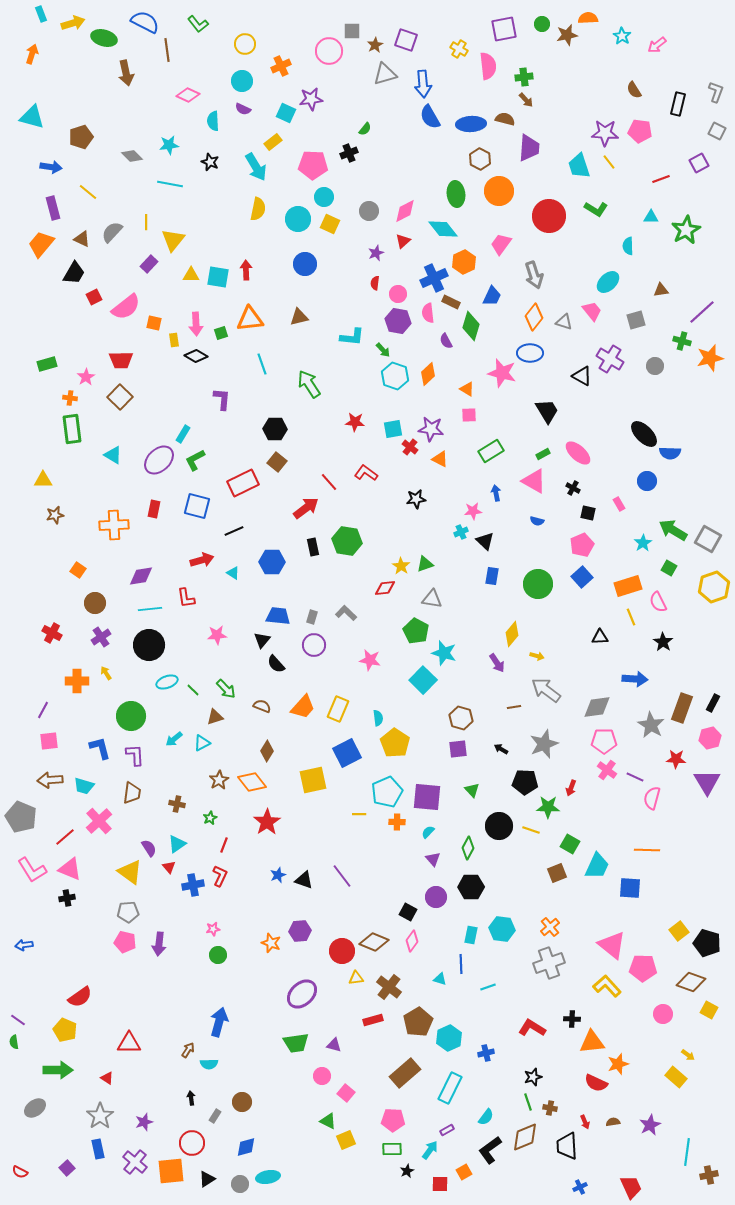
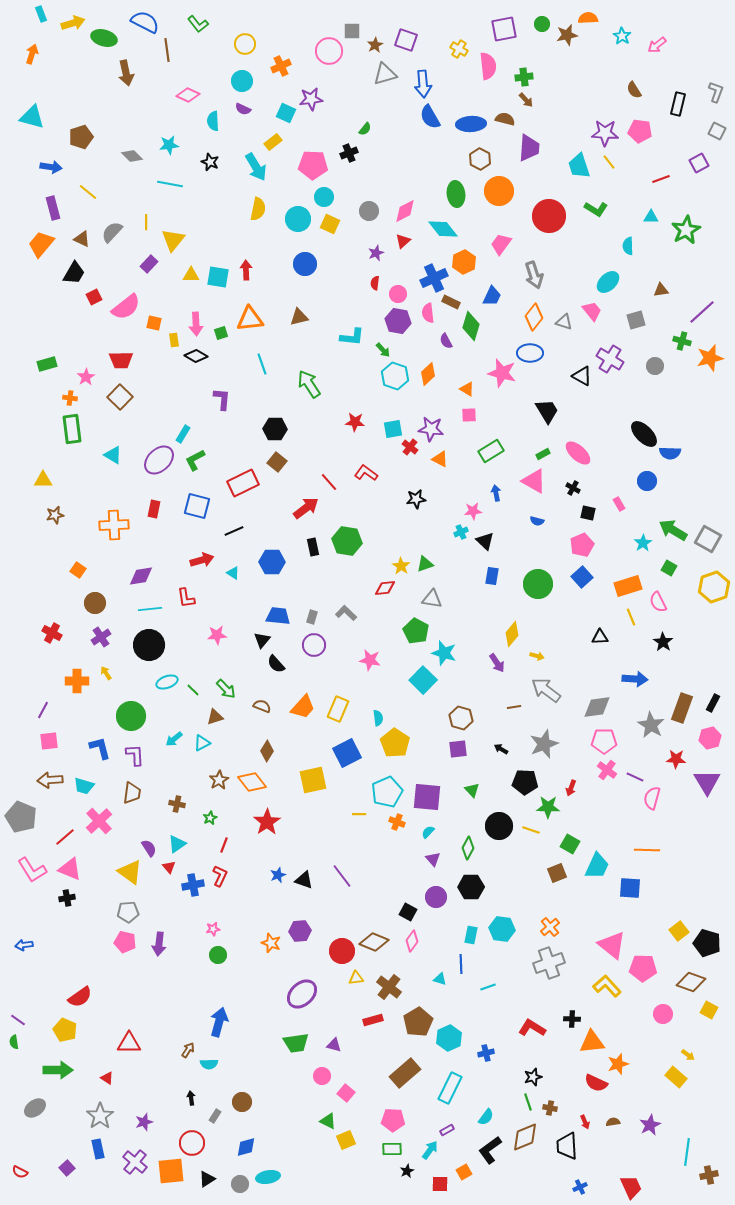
orange cross at (397, 822): rotated 21 degrees clockwise
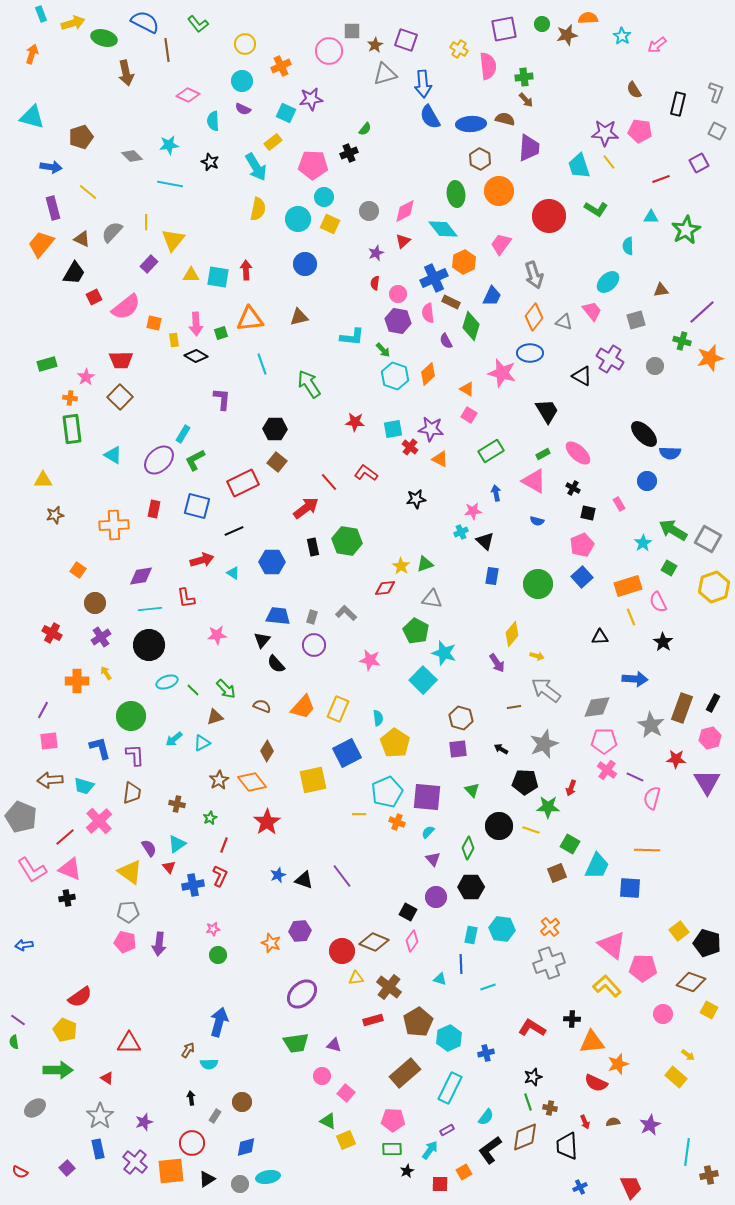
pink square at (469, 415): rotated 35 degrees clockwise
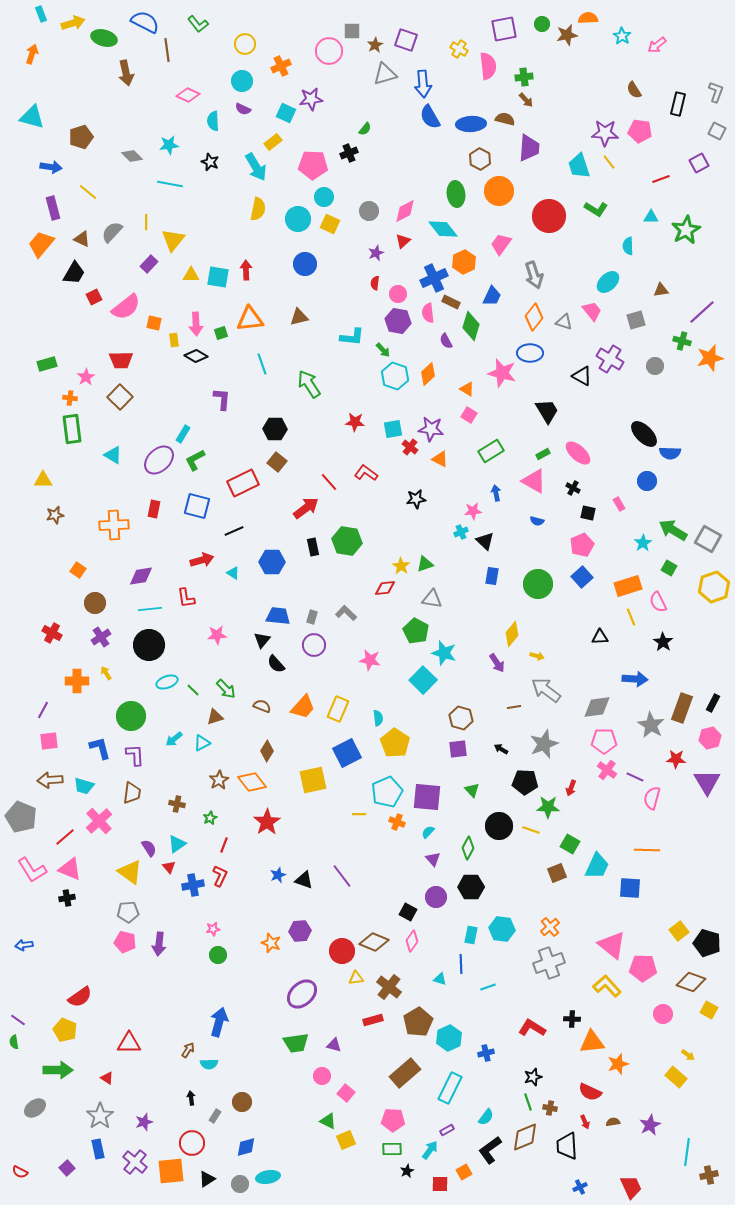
red semicircle at (596, 1083): moved 6 px left, 9 px down
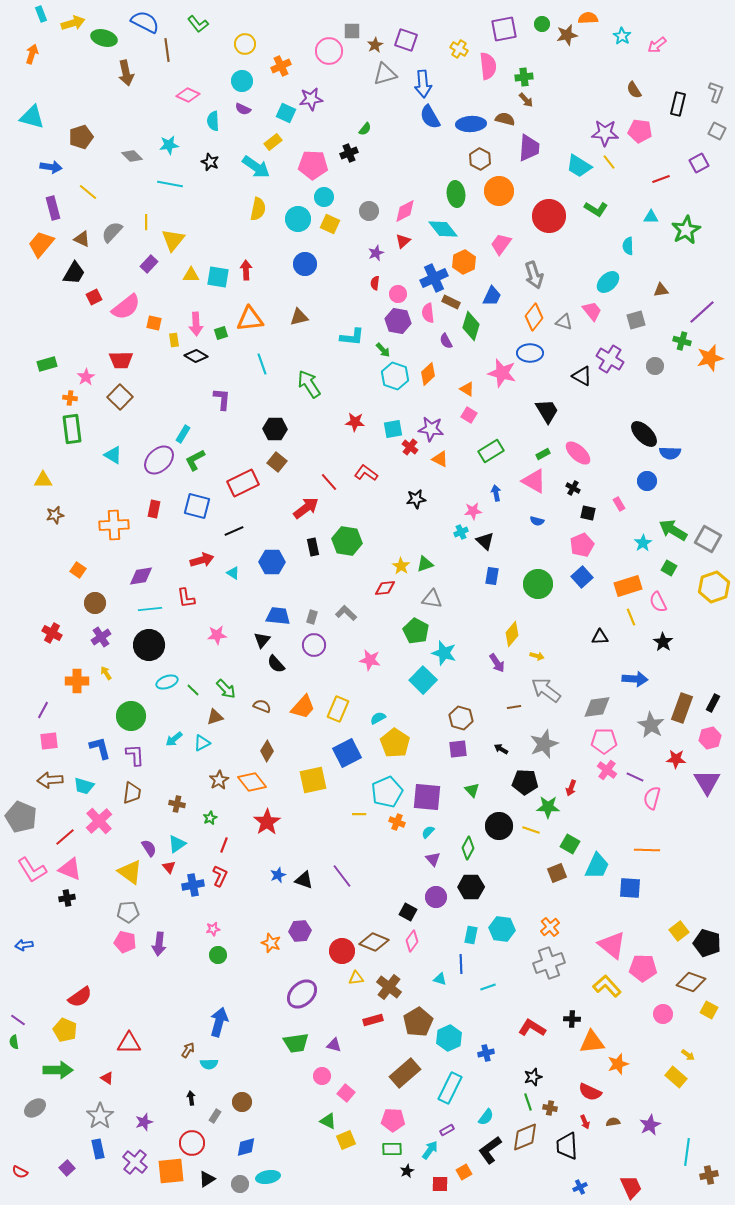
cyan trapezoid at (579, 166): rotated 40 degrees counterclockwise
cyan arrow at (256, 167): rotated 24 degrees counterclockwise
cyan semicircle at (378, 718): rotated 112 degrees counterclockwise
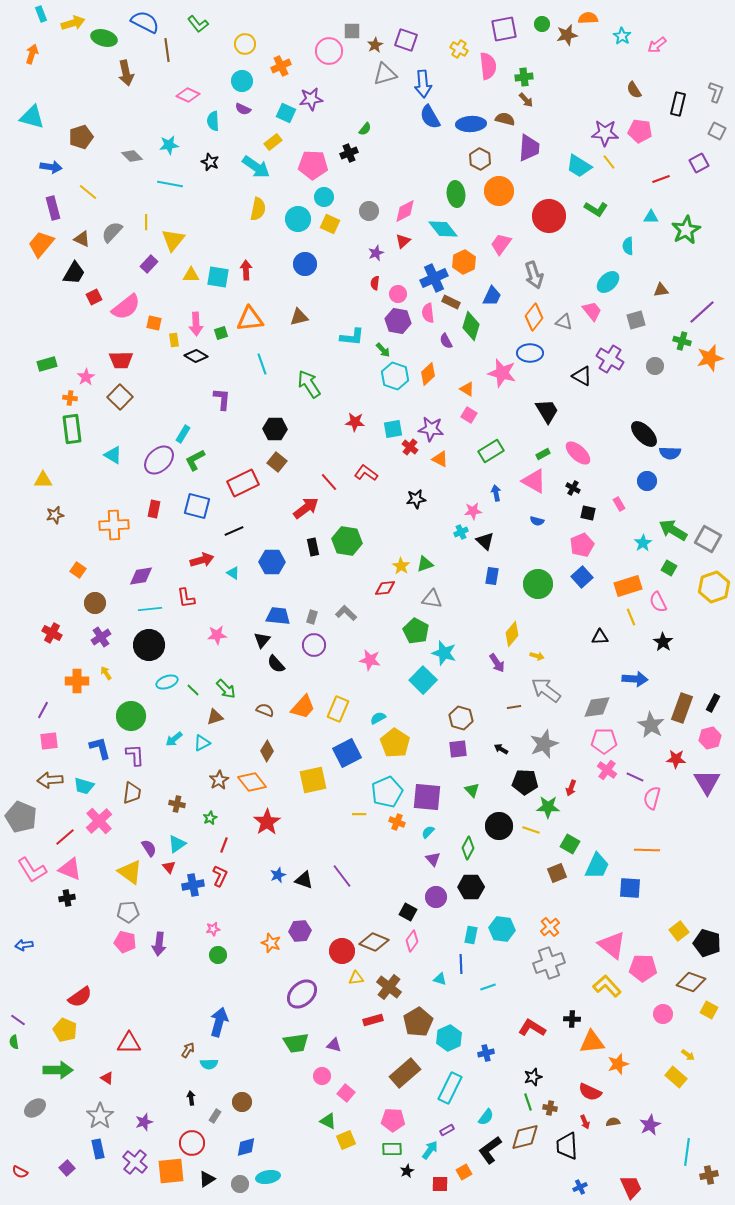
brown semicircle at (262, 706): moved 3 px right, 4 px down
brown diamond at (525, 1137): rotated 8 degrees clockwise
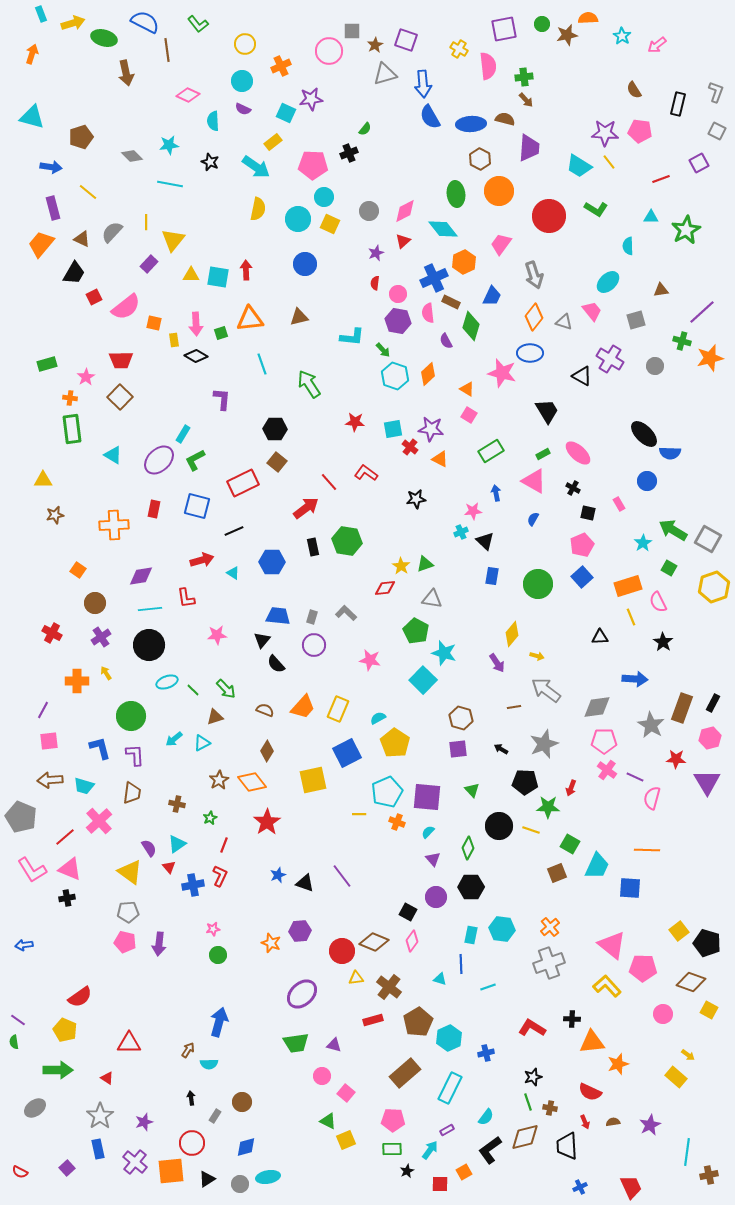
blue semicircle at (537, 521): moved 4 px left, 2 px up; rotated 104 degrees clockwise
black triangle at (304, 880): moved 1 px right, 3 px down
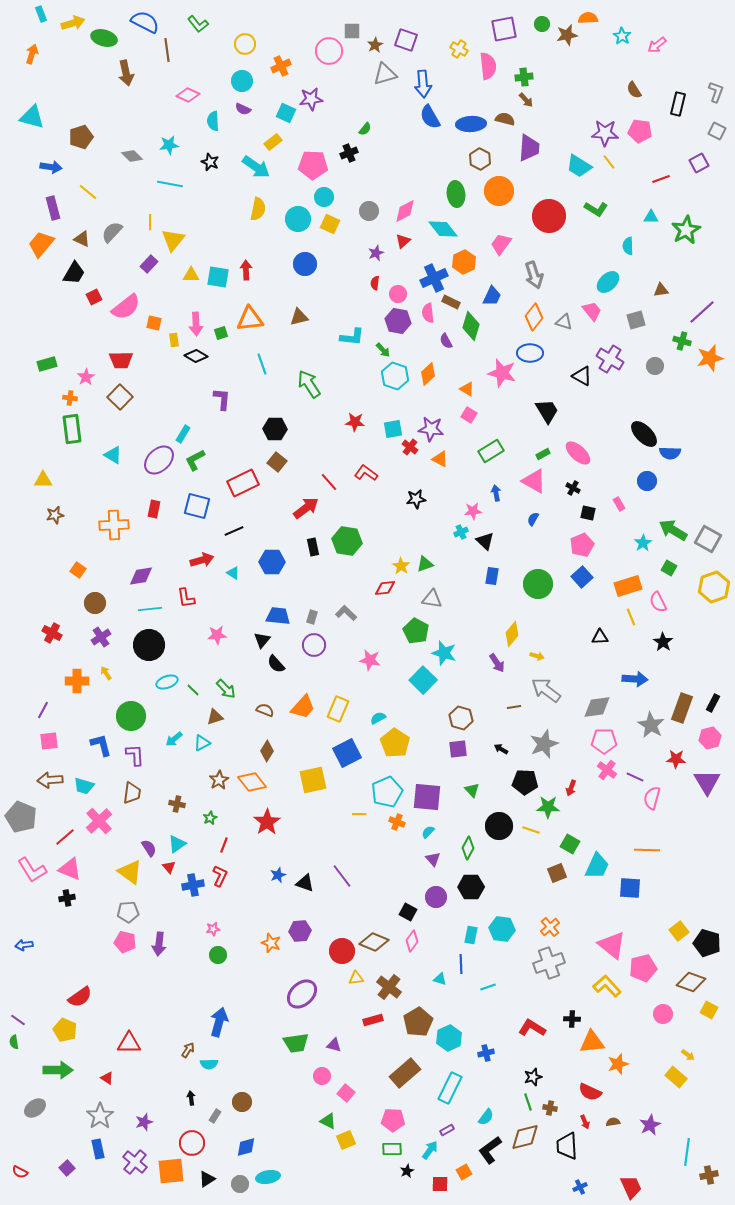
yellow line at (146, 222): moved 4 px right
blue L-shape at (100, 748): moved 1 px right, 3 px up
pink pentagon at (643, 968): rotated 16 degrees counterclockwise
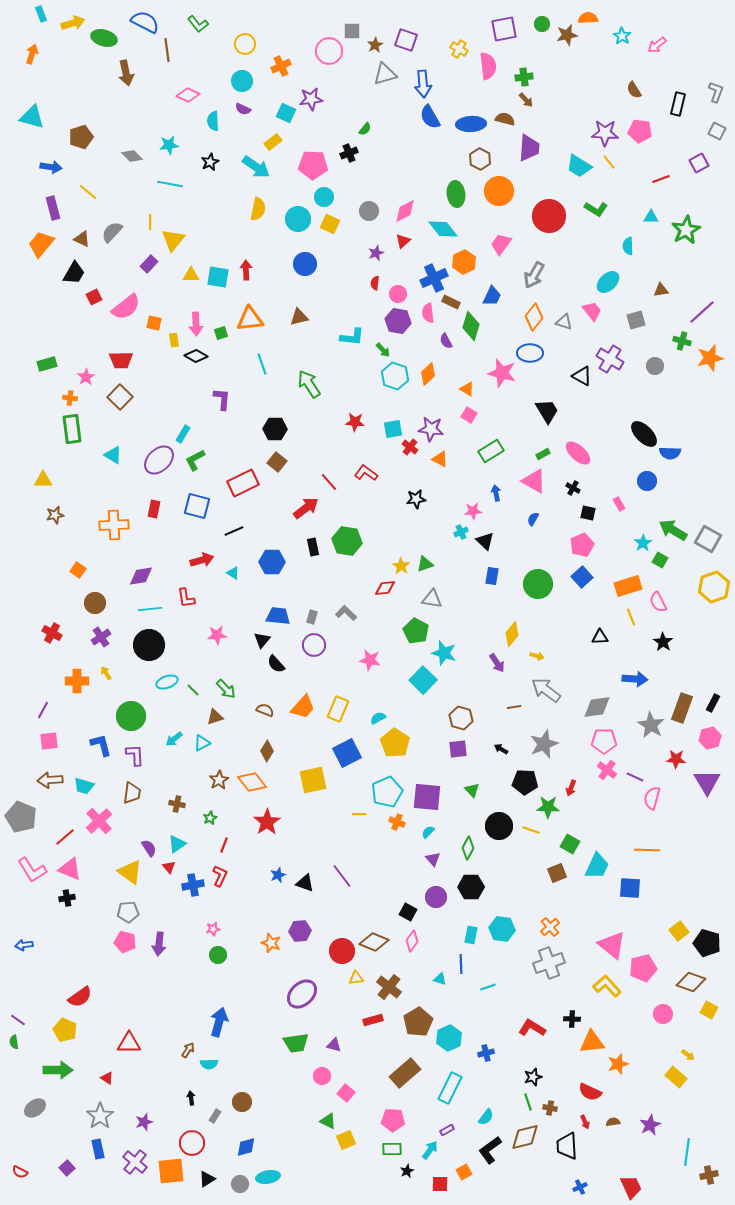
black star at (210, 162): rotated 24 degrees clockwise
gray arrow at (534, 275): rotated 48 degrees clockwise
green square at (669, 568): moved 9 px left, 8 px up
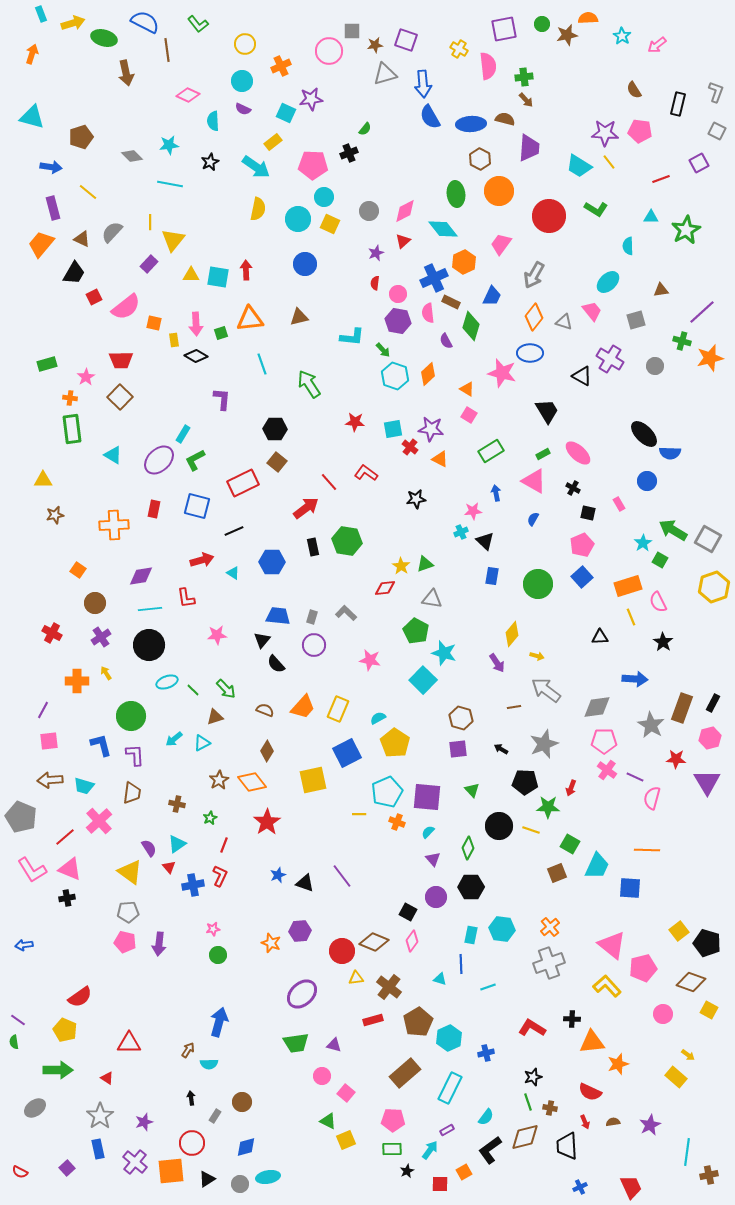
brown star at (375, 45): rotated 21 degrees clockwise
